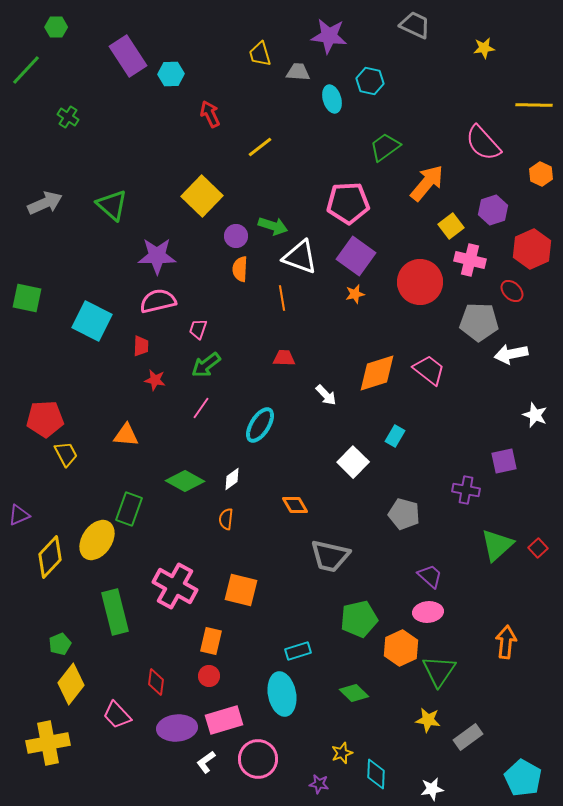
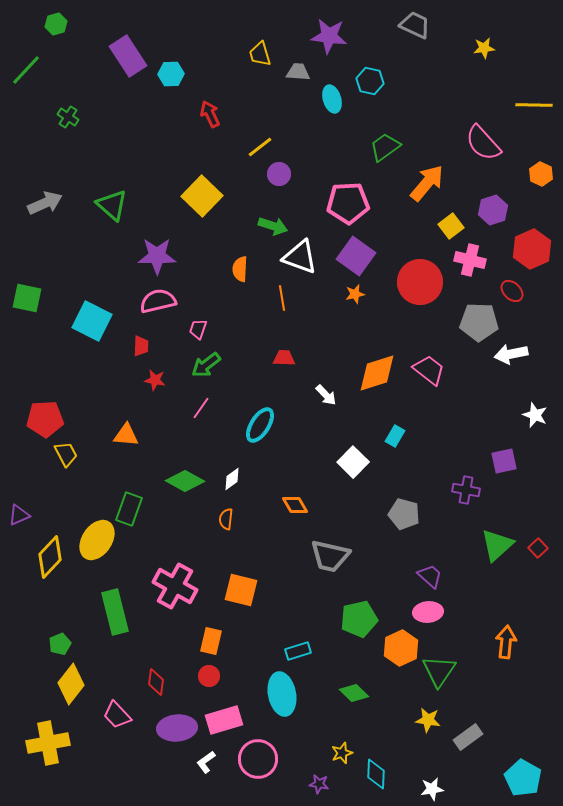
green hexagon at (56, 27): moved 3 px up; rotated 15 degrees counterclockwise
purple circle at (236, 236): moved 43 px right, 62 px up
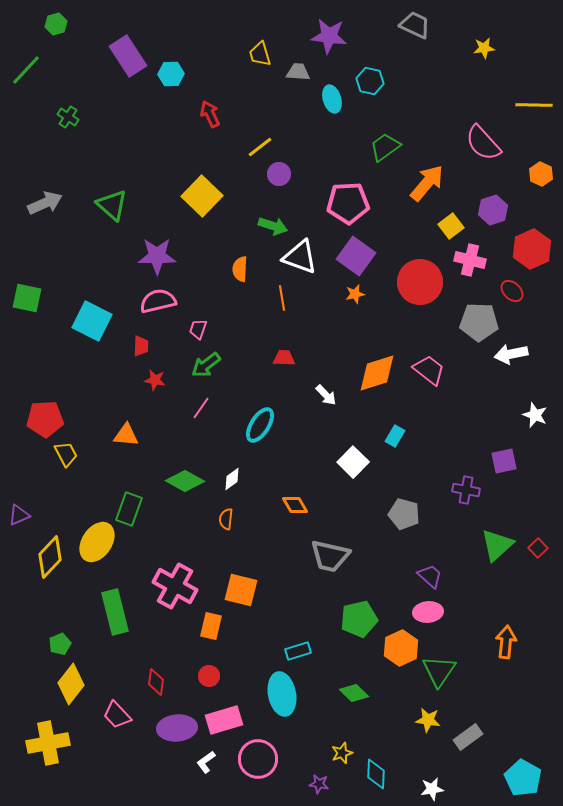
yellow ellipse at (97, 540): moved 2 px down
orange rectangle at (211, 641): moved 15 px up
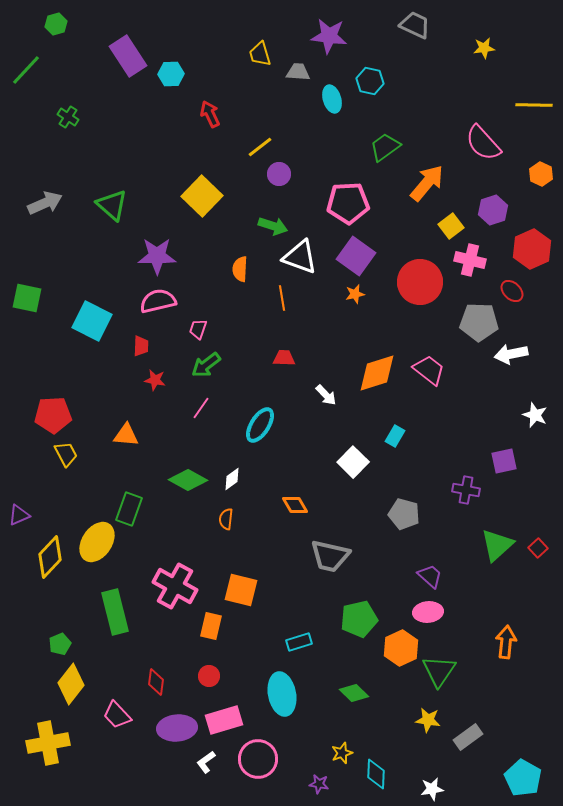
red pentagon at (45, 419): moved 8 px right, 4 px up
green diamond at (185, 481): moved 3 px right, 1 px up
cyan rectangle at (298, 651): moved 1 px right, 9 px up
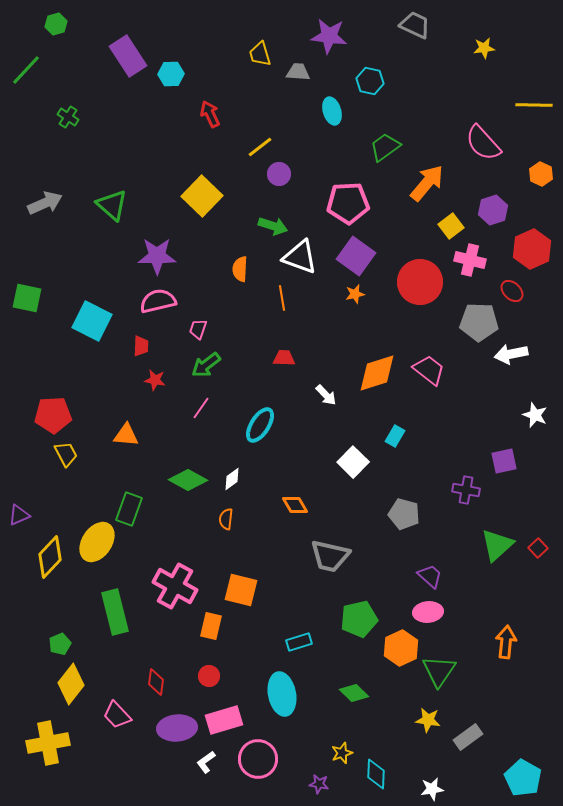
cyan ellipse at (332, 99): moved 12 px down
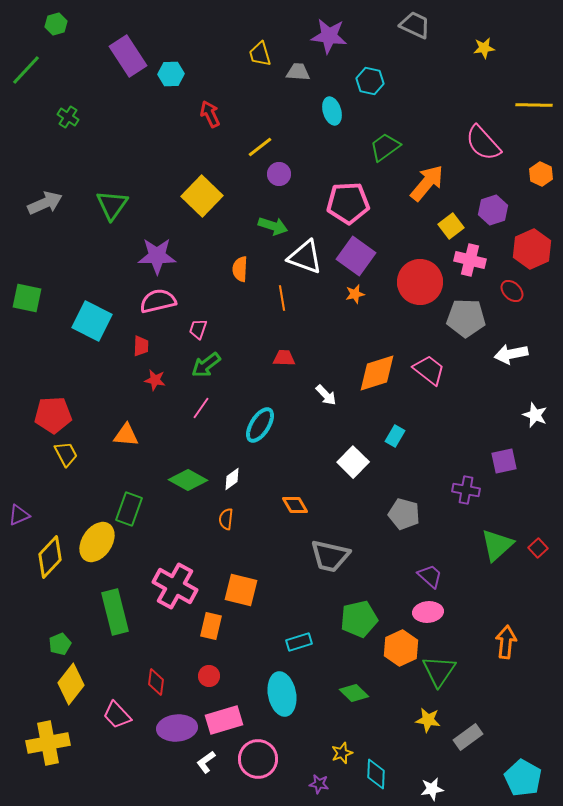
green triangle at (112, 205): rotated 24 degrees clockwise
white triangle at (300, 257): moved 5 px right
gray pentagon at (479, 322): moved 13 px left, 4 px up
